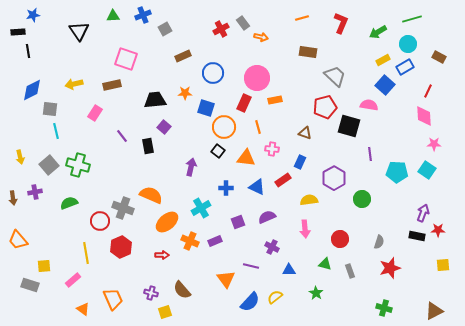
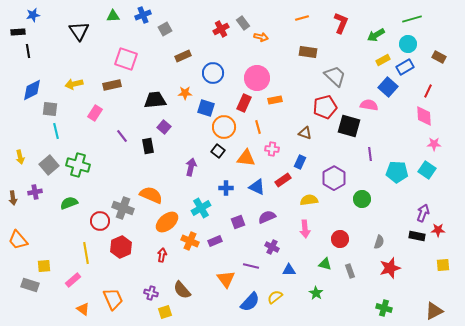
green arrow at (378, 32): moved 2 px left, 3 px down
blue square at (385, 85): moved 3 px right, 2 px down
red arrow at (162, 255): rotated 80 degrees counterclockwise
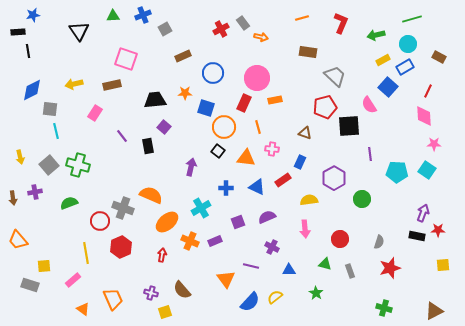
green arrow at (376, 35): rotated 18 degrees clockwise
pink semicircle at (369, 105): rotated 132 degrees counterclockwise
black square at (349, 126): rotated 20 degrees counterclockwise
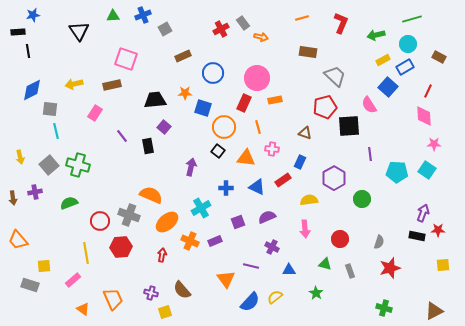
blue square at (206, 108): moved 3 px left
gray cross at (123, 208): moved 6 px right, 7 px down
red hexagon at (121, 247): rotated 20 degrees clockwise
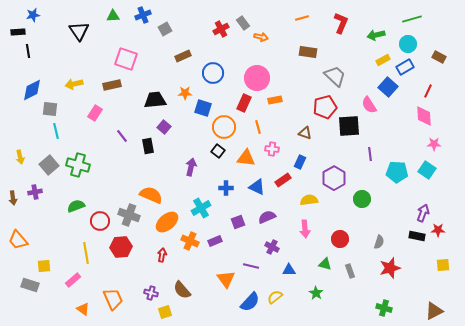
green semicircle at (69, 203): moved 7 px right, 3 px down
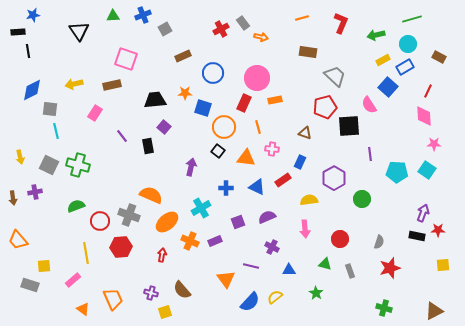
gray square at (49, 165): rotated 24 degrees counterclockwise
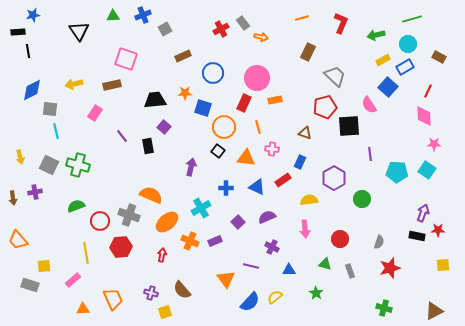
brown rectangle at (308, 52): rotated 72 degrees counterclockwise
purple square at (238, 222): rotated 24 degrees counterclockwise
orange triangle at (83, 309): rotated 40 degrees counterclockwise
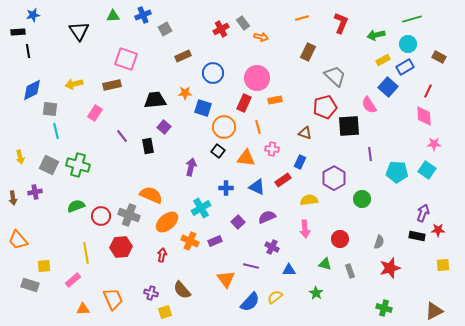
red circle at (100, 221): moved 1 px right, 5 px up
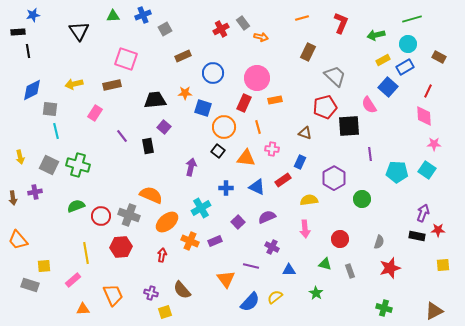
orange trapezoid at (113, 299): moved 4 px up
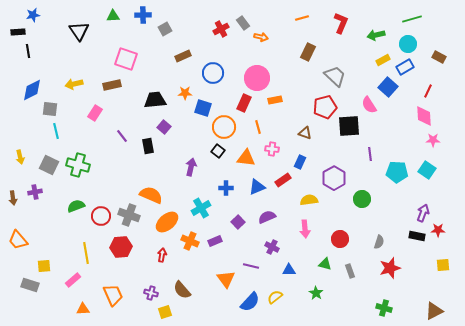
blue cross at (143, 15): rotated 21 degrees clockwise
pink star at (434, 144): moved 1 px left, 4 px up
blue triangle at (257, 187): rotated 48 degrees counterclockwise
